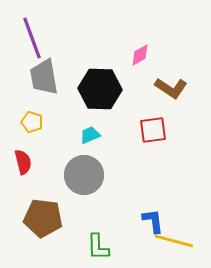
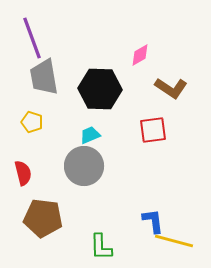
red semicircle: moved 11 px down
gray circle: moved 9 px up
green L-shape: moved 3 px right
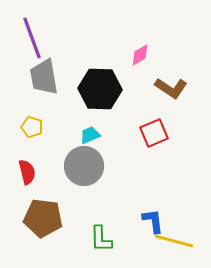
yellow pentagon: moved 5 px down
red square: moved 1 px right, 3 px down; rotated 16 degrees counterclockwise
red semicircle: moved 4 px right, 1 px up
green L-shape: moved 8 px up
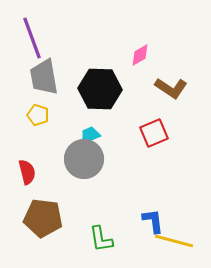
yellow pentagon: moved 6 px right, 12 px up
gray circle: moved 7 px up
green L-shape: rotated 8 degrees counterclockwise
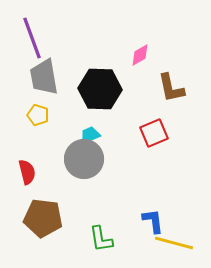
brown L-shape: rotated 44 degrees clockwise
yellow line: moved 2 px down
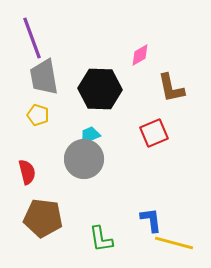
blue L-shape: moved 2 px left, 1 px up
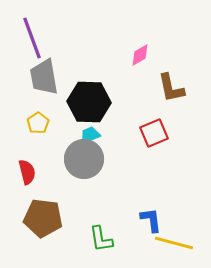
black hexagon: moved 11 px left, 13 px down
yellow pentagon: moved 8 px down; rotated 20 degrees clockwise
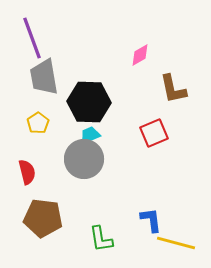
brown L-shape: moved 2 px right, 1 px down
yellow line: moved 2 px right
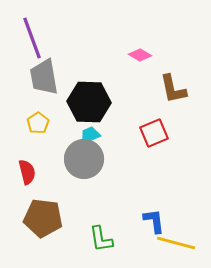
pink diamond: rotated 60 degrees clockwise
blue L-shape: moved 3 px right, 1 px down
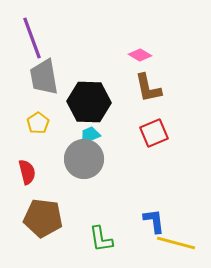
brown L-shape: moved 25 px left, 1 px up
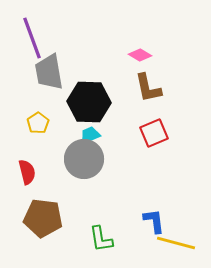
gray trapezoid: moved 5 px right, 5 px up
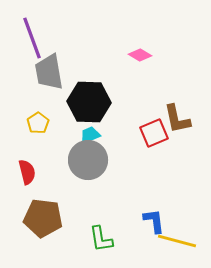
brown L-shape: moved 29 px right, 31 px down
gray circle: moved 4 px right, 1 px down
yellow line: moved 1 px right, 2 px up
